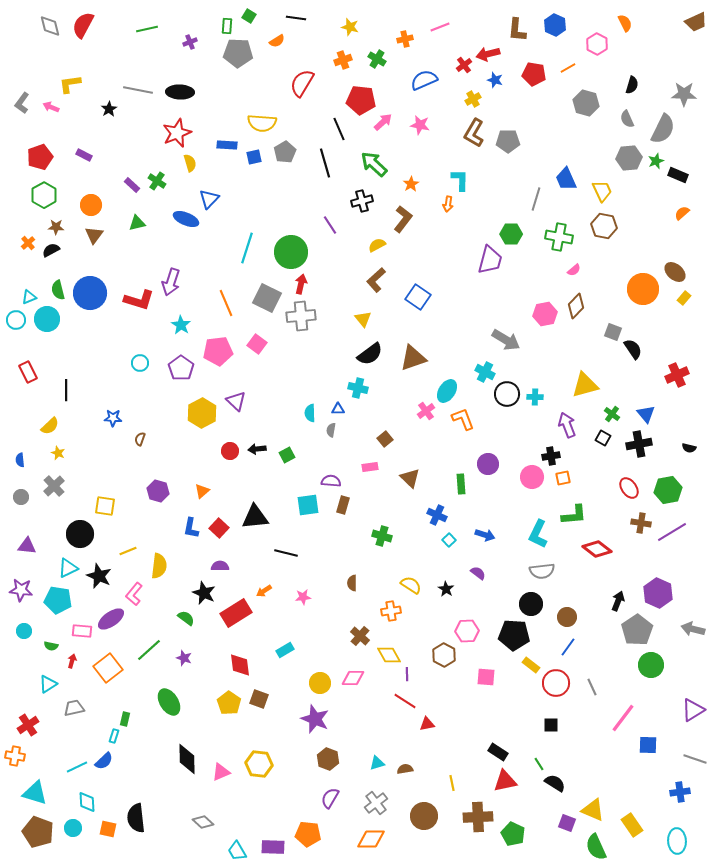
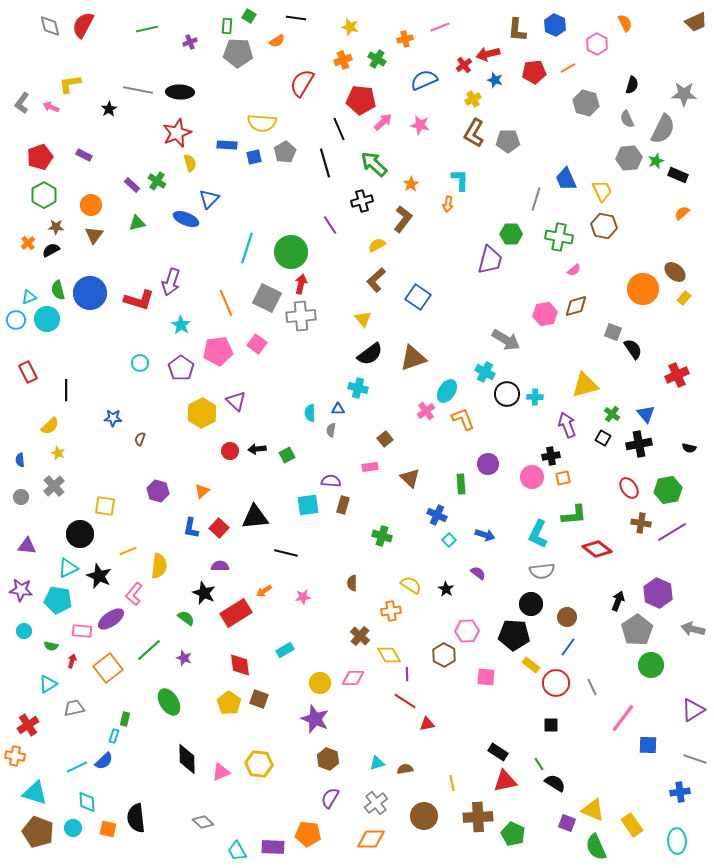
red pentagon at (534, 74): moved 2 px up; rotated 15 degrees counterclockwise
brown diamond at (576, 306): rotated 30 degrees clockwise
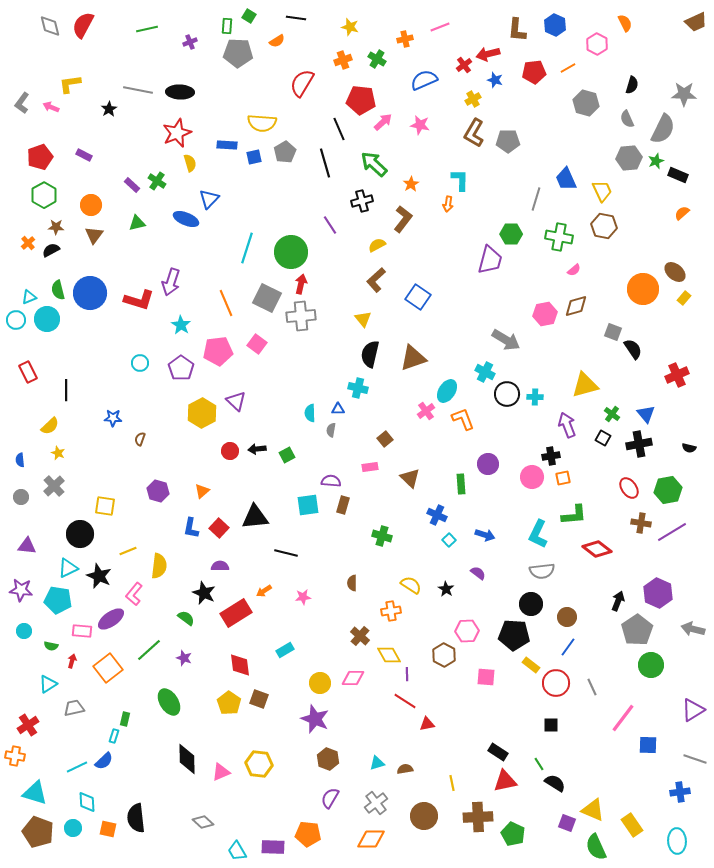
black semicircle at (370, 354): rotated 140 degrees clockwise
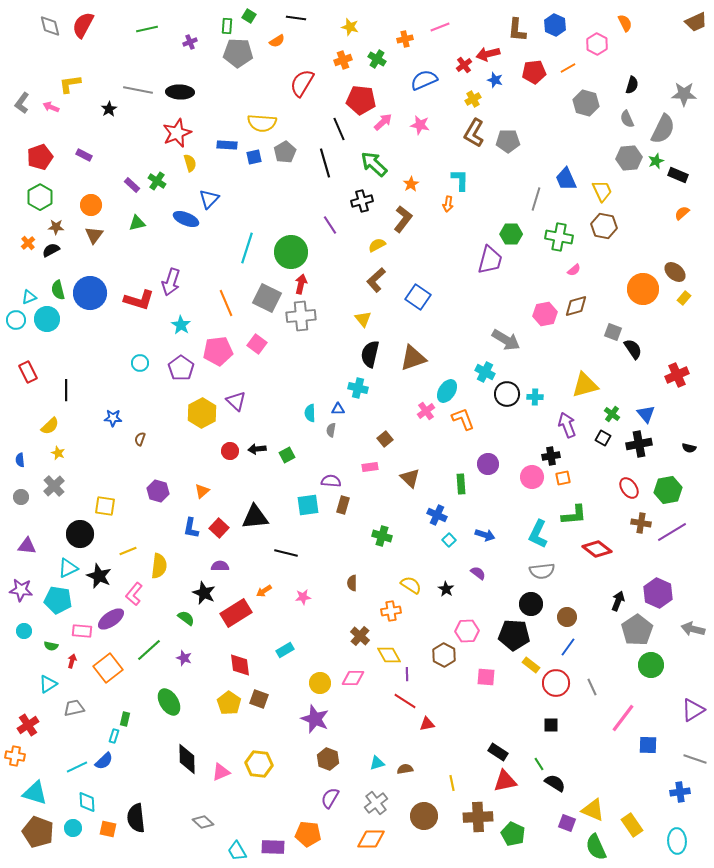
green hexagon at (44, 195): moved 4 px left, 2 px down
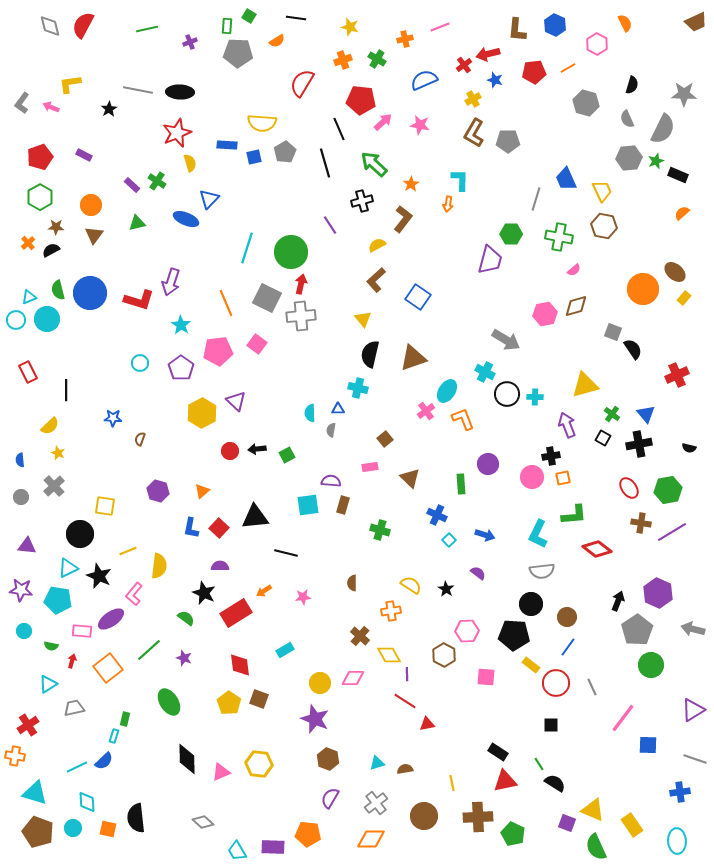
green cross at (382, 536): moved 2 px left, 6 px up
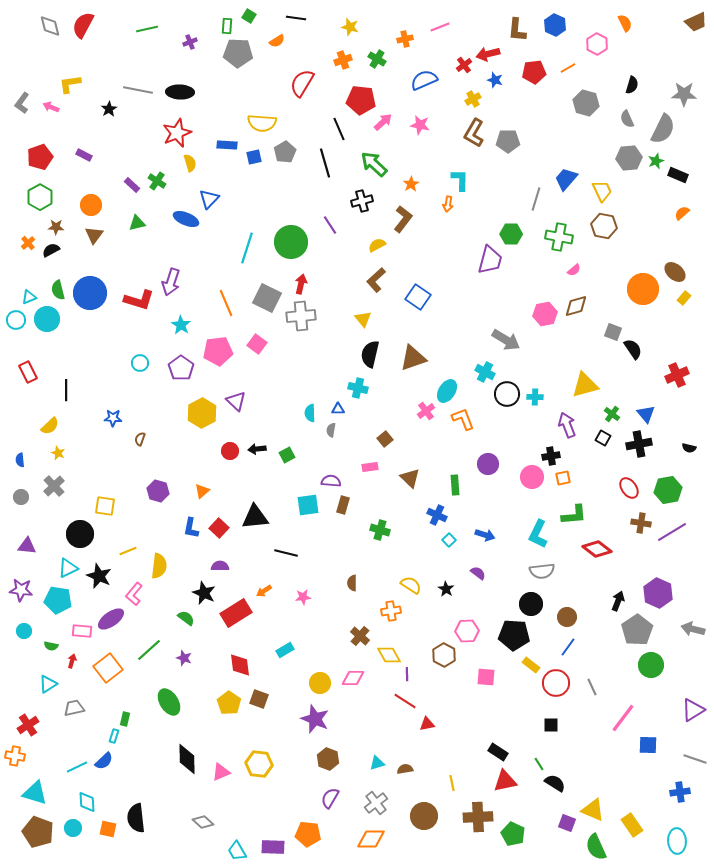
blue trapezoid at (566, 179): rotated 65 degrees clockwise
green circle at (291, 252): moved 10 px up
green rectangle at (461, 484): moved 6 px left, 1 px down
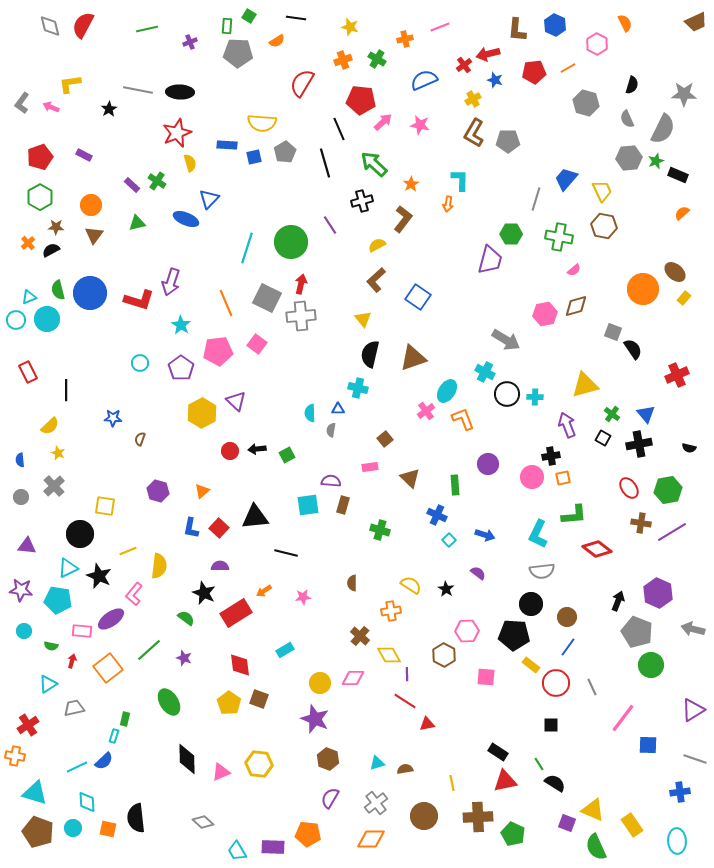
gray pentagon at (637, 630): moved 2 px down; rotated 16 degrees counterclockwise
